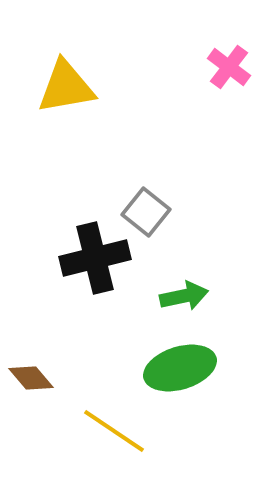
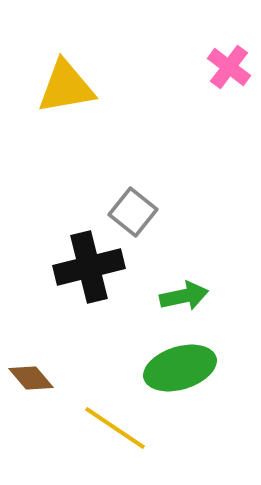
gray square: moved 13 px left
black cross: moved 6 px left, 9 px down
yellow line: moved 1 px right, 3 px up
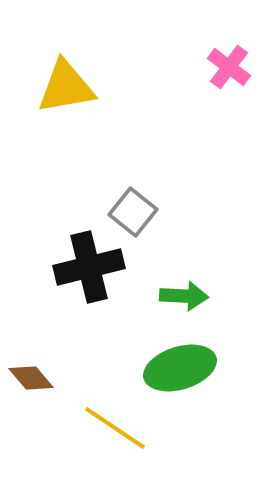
green arrow: rotated 15 degrees clockwise
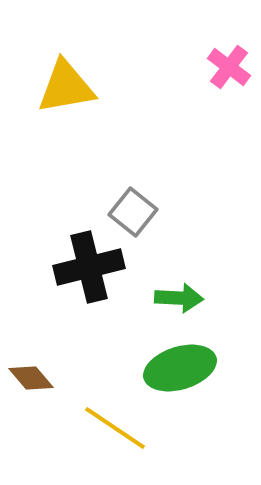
green arrow: moved 5 px left, 2 px down
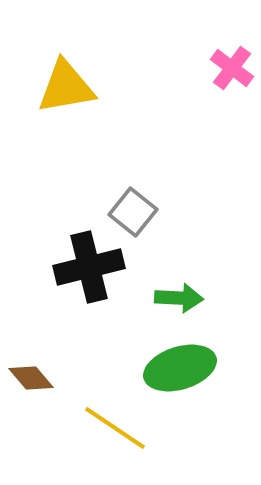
pink cross: moved 3 px right, 1 px down
